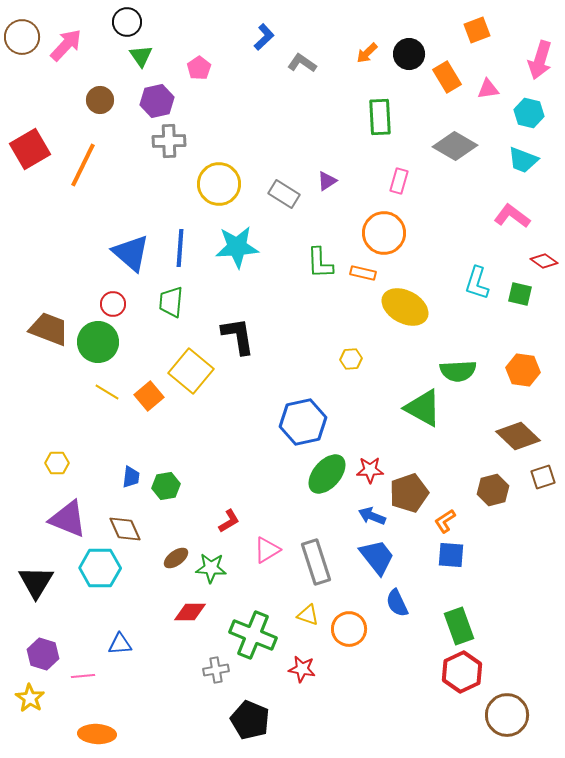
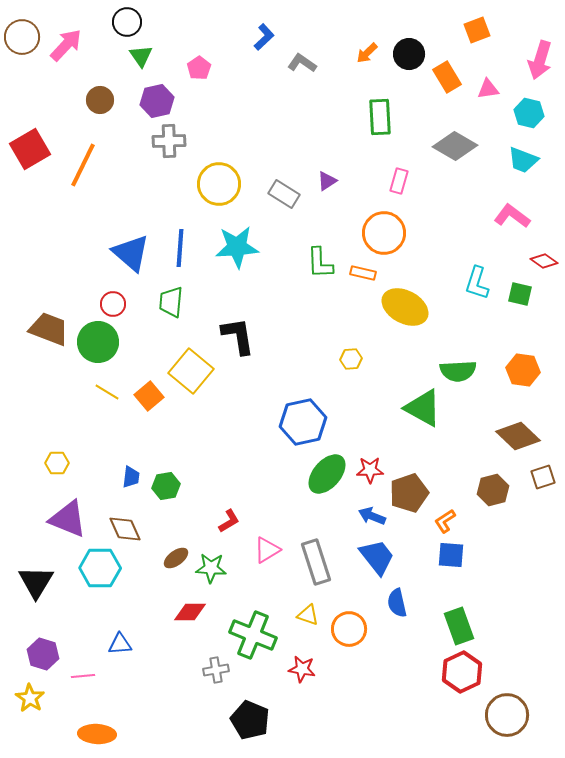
blue semicircle at (397, 603): rotated 12 degrees clockwise
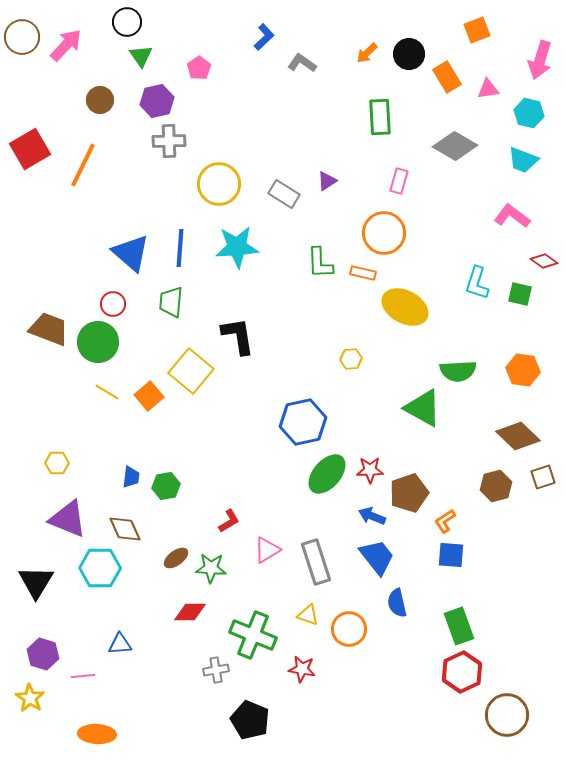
brown hexagon at (493, 490): moved 3 px right, 4 px up
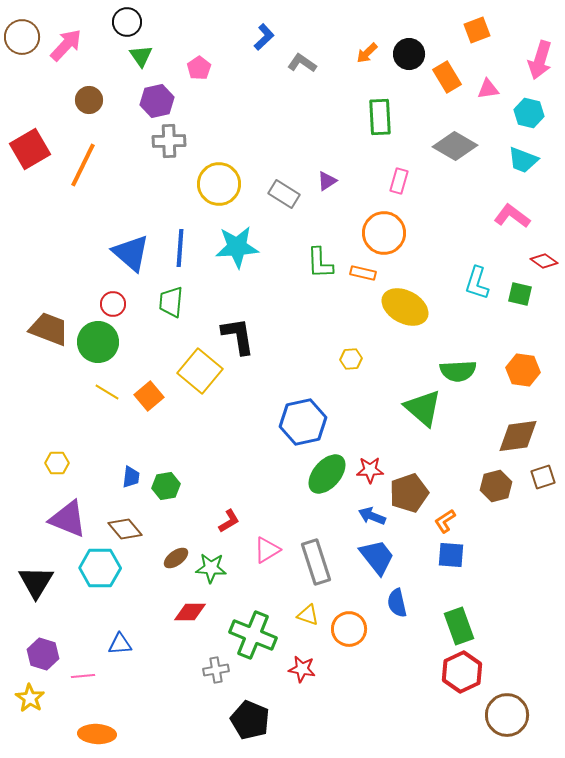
brown circle at (100, 100): moved 11 px left
yellow square at (191, 371): moved 9 px right
green triangle at (423, 408): rotated 12 degrees clockwise
brown diamond at (518, 436): rotated 51 degrees counterclockwise
brown diamond at (125, 529): rotated 16 degrees counterclockwise
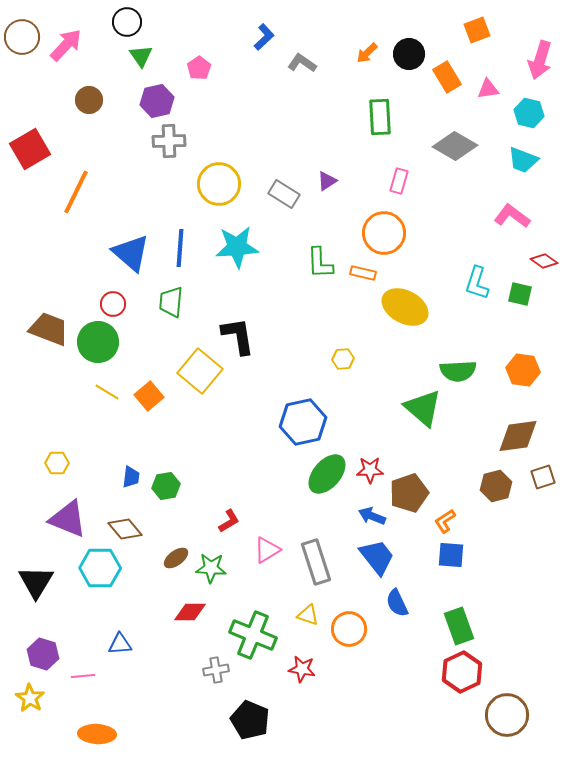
orange line at (83, 165): moved 7 px left, 27 px down
yellow hexagon at (351, 359): moved 8 px left
blue semicircle at (397, 603): rotated 12 degrees counterclockwise
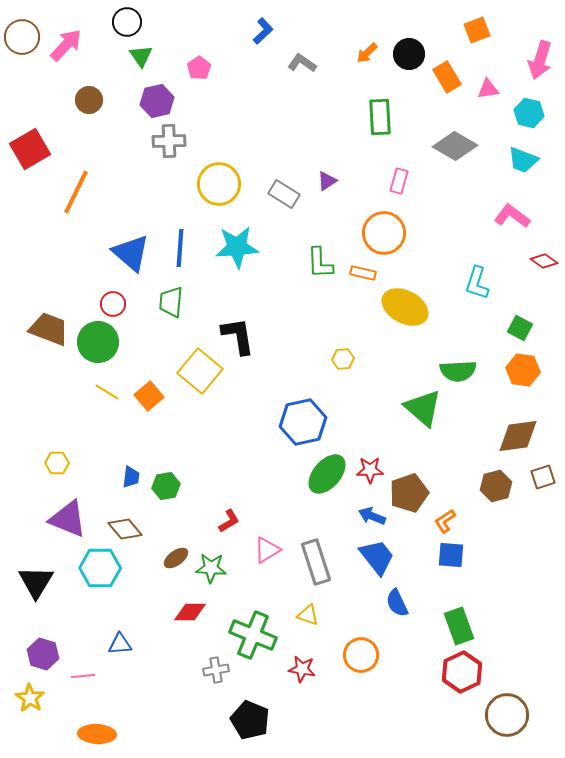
blue L-shape at (264, 37): moved 1 px left, 6 px up
green square at (520, 294): moved 34 px down; rotated 15 degrees clockwise
orange circle at (349, 629): moved 12 px right, 26 px down
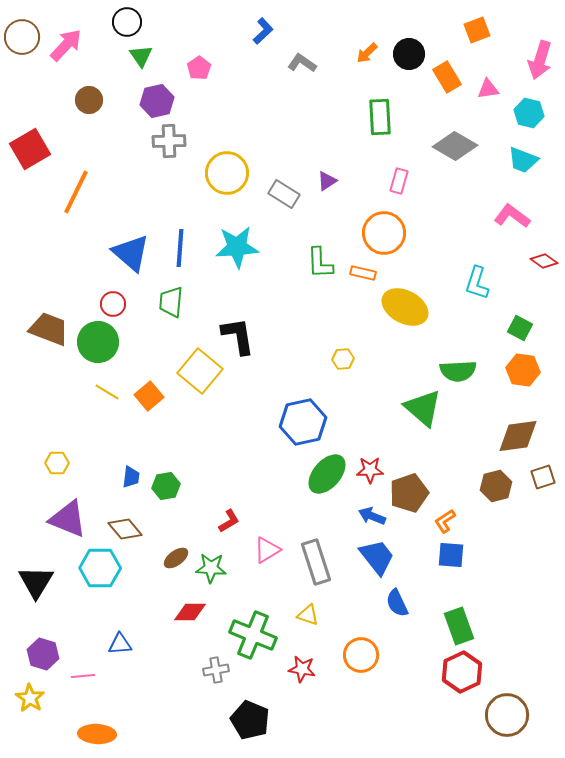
yellow circle at (219, 184): moved 8 px right, 11 px up
